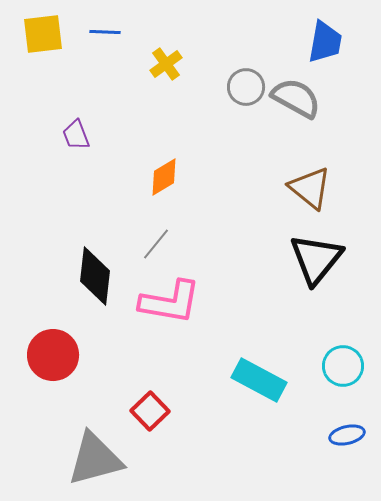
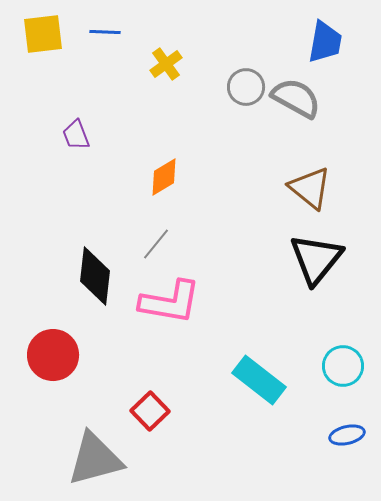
cyan rectangle: rotated 10 degrees clockwise
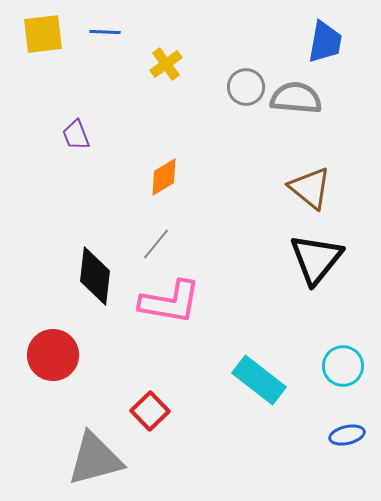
gray semicircle: rotated 24 degrees counterclockwise
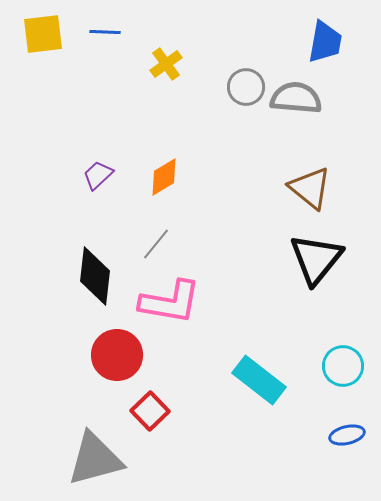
purple trapezoid: moved 22 px right, 40 px down; rotated 68 degrees clockwise
red circle: moved 64 px right
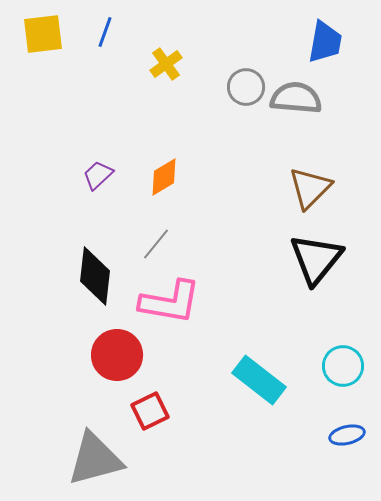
blue line: rotated 72 degrees counterclockwise
brown triangle: rotated 36 degrees clockwise
red square: rotated 18 degrees clockwise
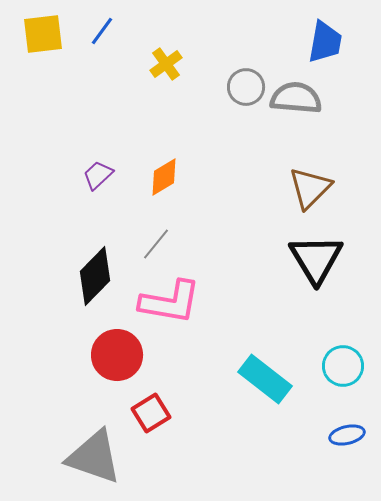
blue line: moved 3 px left, 1 px up; rotated 16 degrees clockwise
black triangle: rotated 10 degrees counterclockwise
black diamond: rotated 38 degrees clockwise
cyan rectangle: moved 6 px right, 1 px up
red square: moved 1 px right, 2 px down; rotated 6 degrees counterclockwise
gray triangle: moved 1 px left, 2 px up; rotated 34 degrees clockwise
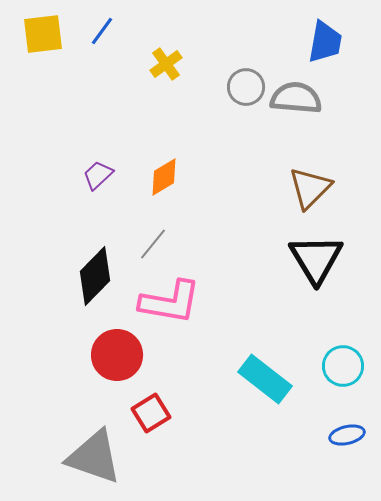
gray line: moved 3 px left
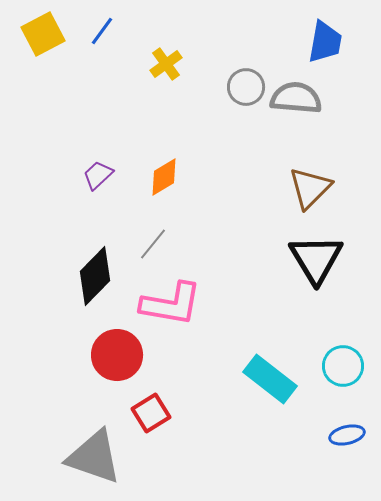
yellow square: rotated 21 degrees counterclockwise
pink L-shape: moved 1 px right, 2 px down
cyan rectangle: moved 5 px right
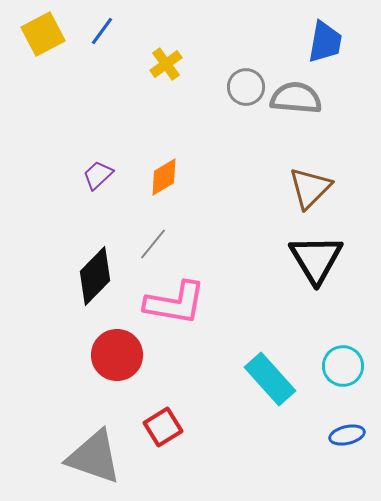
pink L-shape: moved 4 px right, 1 px up
cyan rectangle: rotated 10 degrees clockwise
red square: moved 12 px right, 14 px down
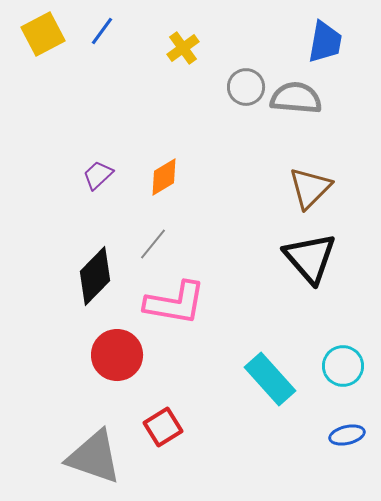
yellow cross: moved 17 px right, 16 px up
black triangle: moved 6 px left, 1 px up; rotated 10 degrees counterclockwise
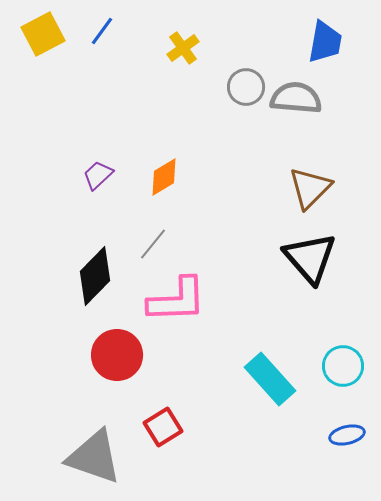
pink L-shape: moved 2 px right, 3 px up; rotated 12 degrees counterclockwise
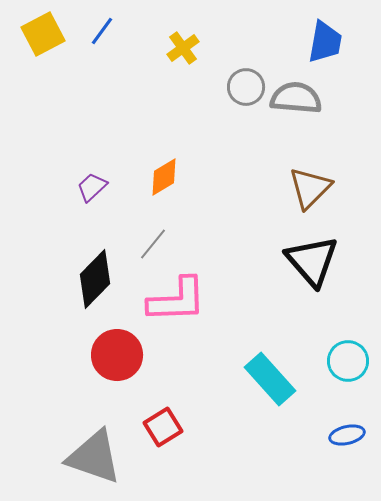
purple trapezoid: moved 6 px left, 12 px down
black triangle: moved 2 px right, 3 px down
black diamond: moved 3 px down
cyan circle: moved 5 px right, 5 px up
